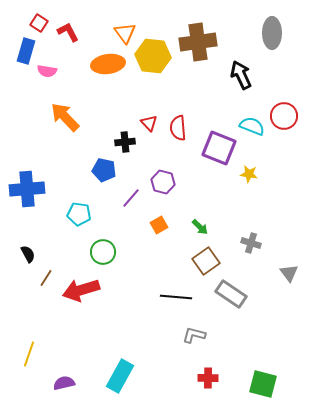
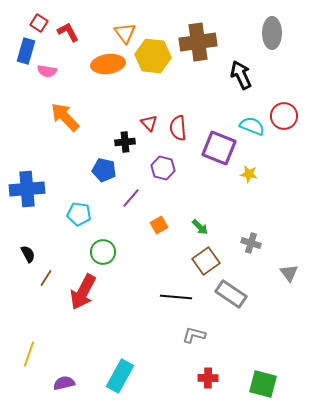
purple hexagon: moved 14 px up
red arrow: moved 2 px right, 2 px down; rotated 45 degrees counterclockwise
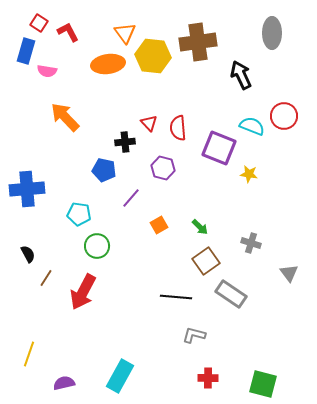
green circle: moved 6 px left, 6 px up
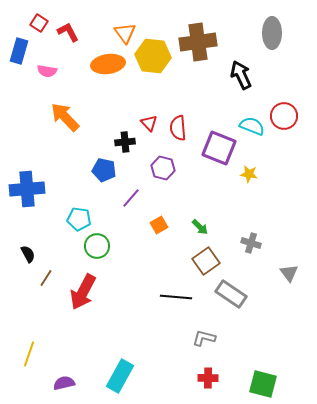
blue rectangle: moved 7 px left
cyan pentagon: moved 5 px down
gray L-shape: moved 10 px right, 3 px down
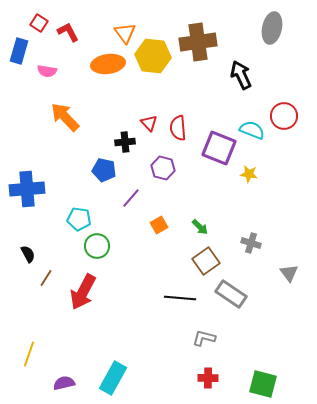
gray ellipse: moved 5 px up; rotated 12 degrees clockwise
cyan semicircle: moved 4 px down
black line: moved 4 px right, 1 px down
cyan rectangle: moved 7 px left, 2 px down
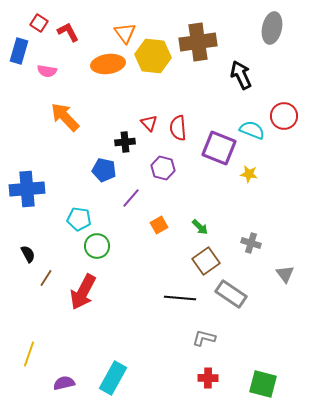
gray triangle: moved 4 px left, 1 px down
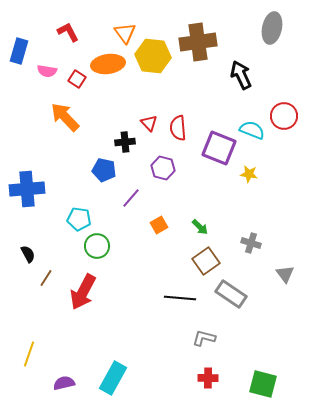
red square: moved 38 px right, 56 px down
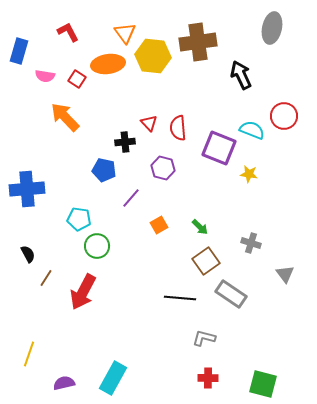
pink semicircle: moved 2 px left, 5 px down
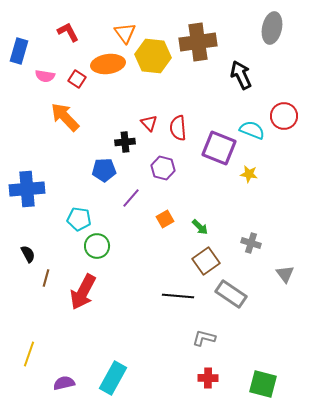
blue pentagon: rotated 15 degrees counterclockwise
orange square: moved 6 px right, 6 px up
brown line: rotated 18 degrees counterclockwise
black line: moved 2 px left, 2 px up
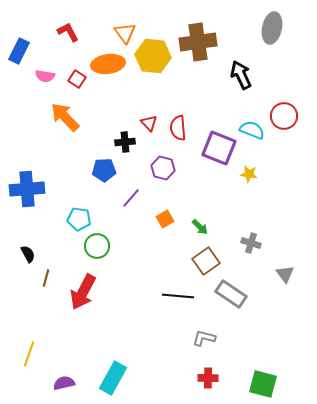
blue rectangle: rotated 10 degrees clockwise
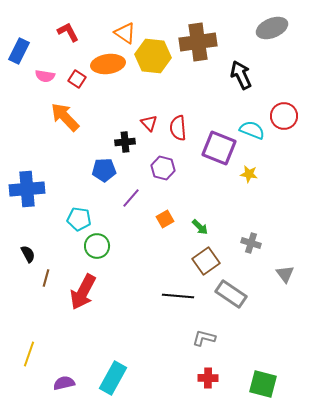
gray ellipse: rotated 56 degrees clockwise
orange triangle: rotated 20 degrees counterclockwise
